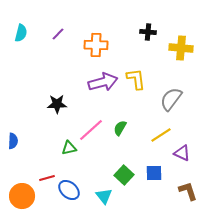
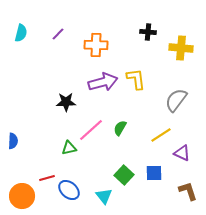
gray semicircle: moved 5 px right, 1 px down
black star: moved 9 px right, 2 px up
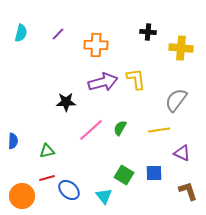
yellow line: moved 2 px left, 5 px up; rotated 25 degrees clockwise
green triangle: moved 22 px left, 3 px down
green square: rotated 12 degrees counterclockwise
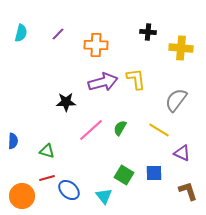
yellow line: rotated 40 degrees clockwise
green triangle: rotated 28 degrees clockwise
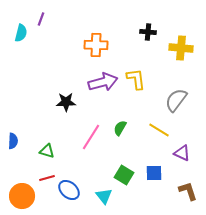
purple line: moved 17 px left, 15 px up; rotated 24 degrees counterclockwise
pink line: moved 7 px down; rotated 16 degrees counterclockwise
